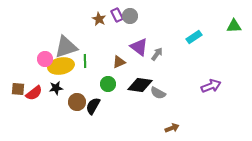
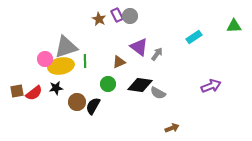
brown square: moved 1 px left, 2 px down; rotated 16 degrees counterclockwise
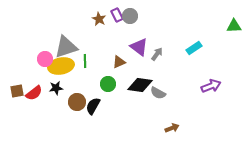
cyan rectangle: moved 11 px down
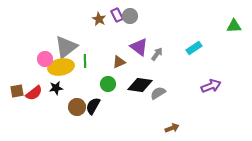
gray triangle: rotated 20 degrees counterclockwise
yellow ellipse: moved 1 px down
gray semicircle: rotated 119 degrees clockwise
brown circle: moved 5 px down
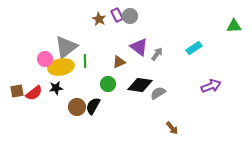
brown arrow: rotated 72 degrees clockwise
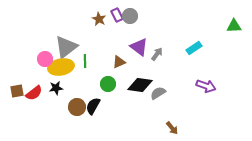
purple arrow: moved 5 px left; rotated 42 degrees clockwise
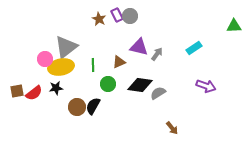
purple triangle: rotated 24 degrees counterclockwise
green line: moved 8 px right, 4 px down
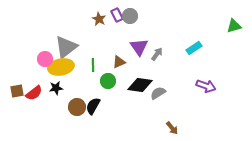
green triangle: rotated 14 degrees counterclockwise
purple triangle: rotated 42 degrees clockwise
green circle: moved 3 px up
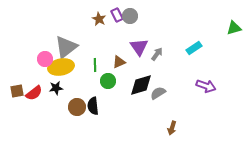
green triangle: moved 2 px down
green line: moved 2 px right
black diamond: moved 1 px right; rotated 25 degrees counterclockwise
black semicircle: rotated 36 degrees counterclockwise
brown arrow: rotated 56 degrees clockwise
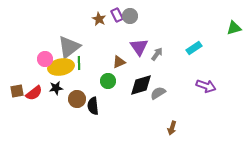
gray triangle: moved 3 px right
green line: moved 16 px left, 2 px up
brown circle: moved 8 px up
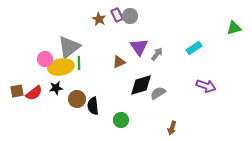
green circle: moved 13 px right, 39 px down
